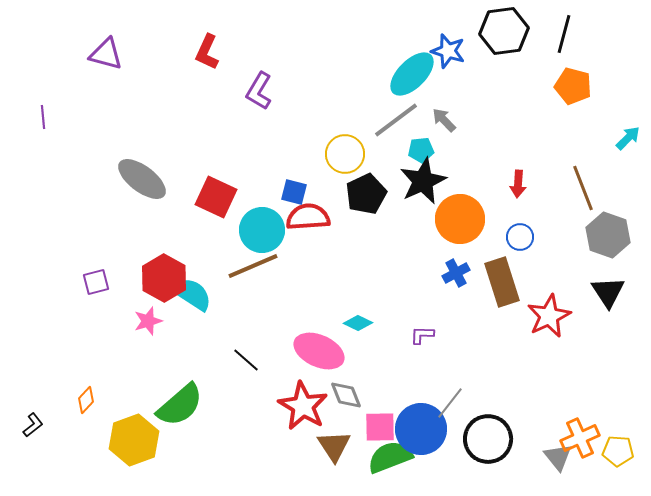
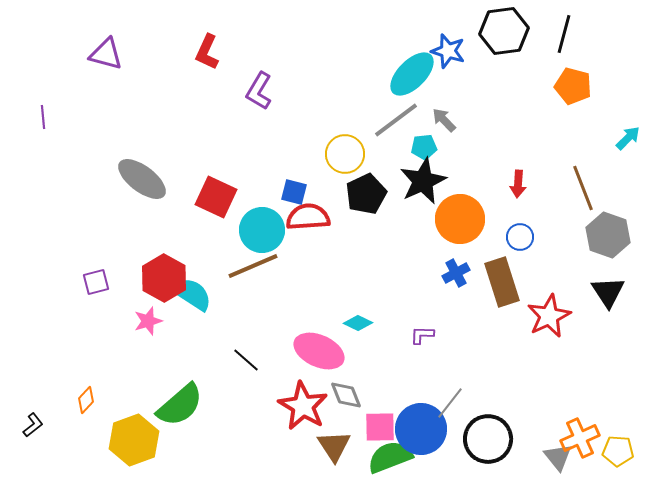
cyan pentagon at (421, 150): moved 3 px right, 3 px up
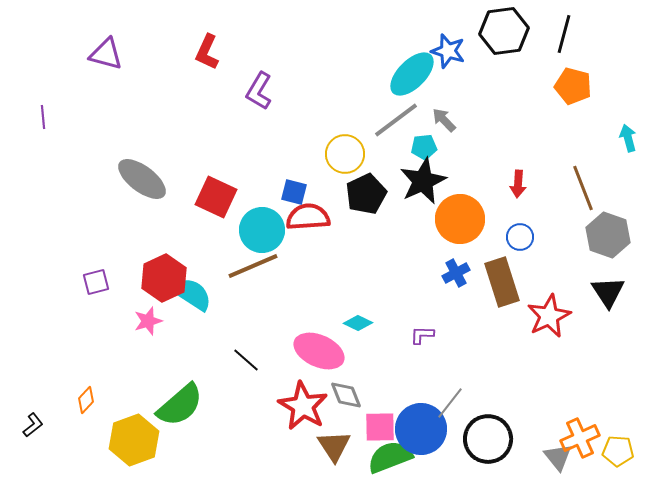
cyan arrow at (628, 138): rotated 60 degrees counterclockwise
red hexagon at (164, 278): rotated 6 degrees clockwise
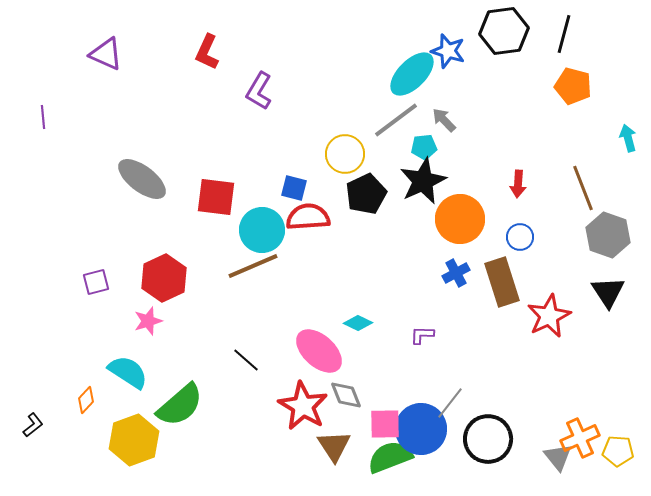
purple triangle at (106, 54): rotated 9 degrees clockwise
blue square at (294, 192): moved 4 px up
red square at (216, 197): rotated 18 degrees counterclockwise
cyan semicircle at (192, 294): moved 64 px left, 78 px down
pink ellipse at (319, 351): rotated 18 degrees clockwise
pink square at (380, 427): moved 5 px right, 3 px up
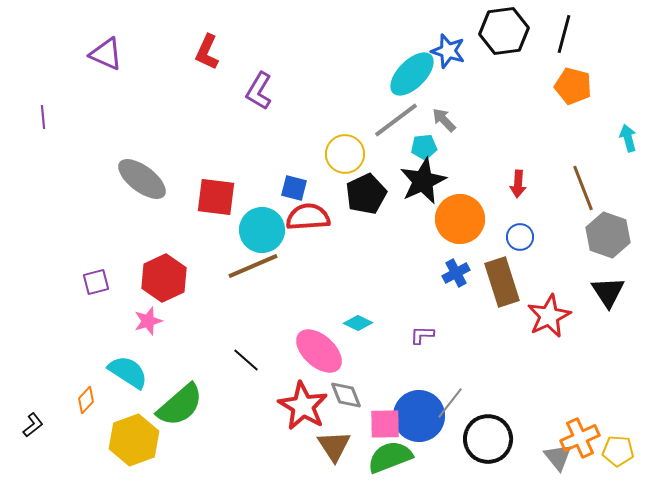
blue circle at (421, 429): moved 2 px left, 13 px up
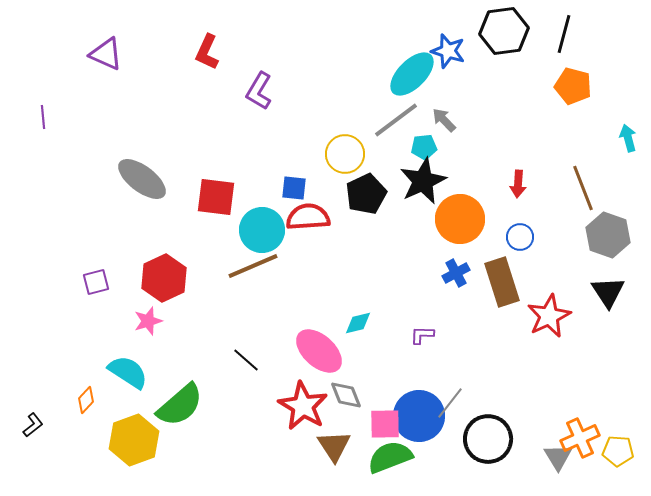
blue square at (294, 188): rotated 8 degrees counterclockwise
cyan diamond at (358, 323): rotated 40 degrees counterclockwise
gray triangle at (558, 457): rotated 8 degrees clockwise
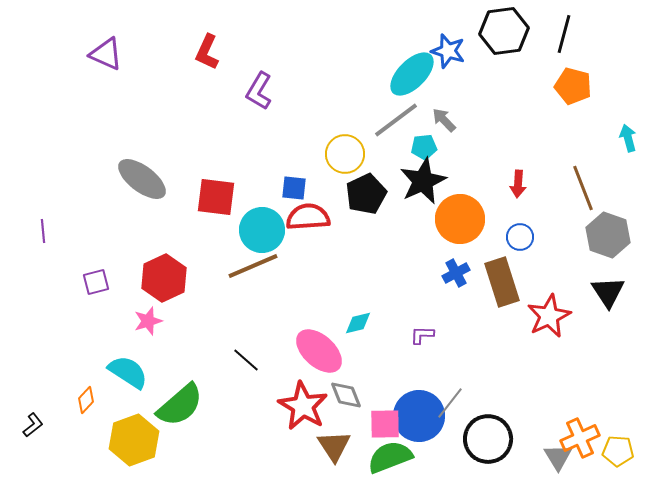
purple line at (43, 117): moved 114 px down
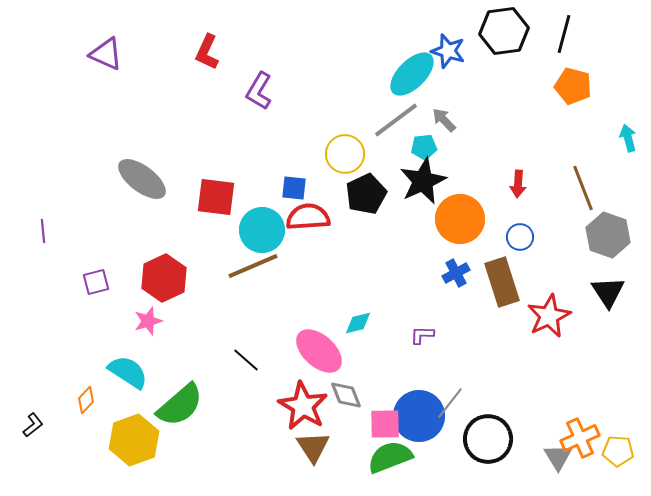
brown triangle at (334, 446): moved 21 px left, 1 px down
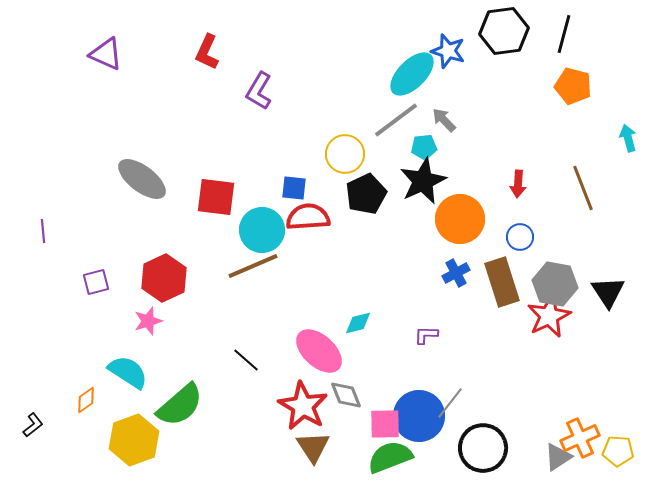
gray hexagon at (608, 235): moved 53 px left, 49 px down; rotated 9 degrees counterclockwise
purple L-shape at (422, 335): moved 4 px right
orange diamond at (86, 400): rotated 12 degrees clockwise
black circle at (488, 439): moved 5 px left, 9 px down
gray triangle at (558, 457): rotated 28 degrees clockwise
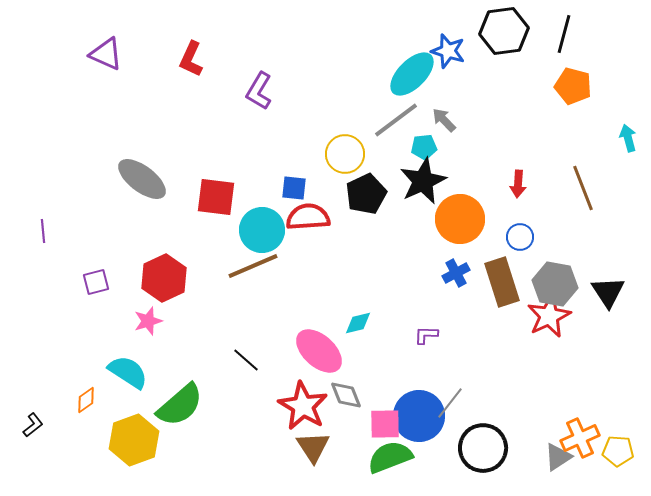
red L-shape at (207, 52): moved 16 px left, 7 px down
